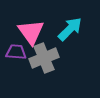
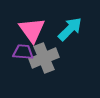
pink triangle: moved 1 px right, 2 px up
purple trapezoid: moved 7 px right
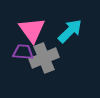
cyan arrow: moved 2 px down
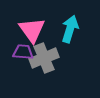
cyan arrow: moved 2 px up; rotated 28 degrees counterclockwise
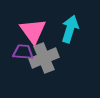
pink triangle: moved 1 px right, 1 px down
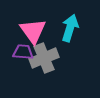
cyan arrow: moved 1 px up
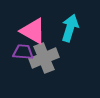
pink triangle: rotated 24 degrees counterclockwise
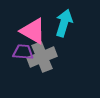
cyan arrow: moved 6 px left, 5 px up
gray cross: moved 2 px left, 1 px up
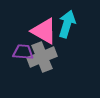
cyan arrow: moved 3 px right, 1 px down
pink triangle: moved 11 px right
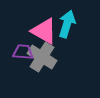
gray cross: rotated 36 degrees counterclockwise
